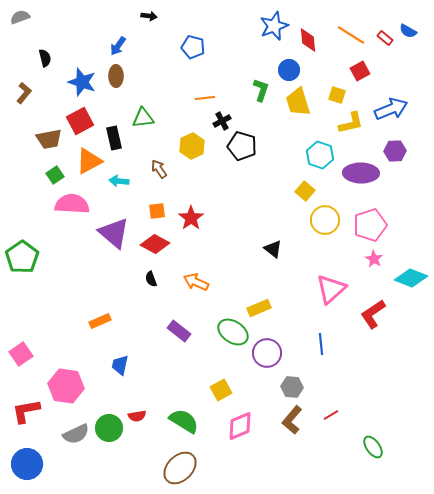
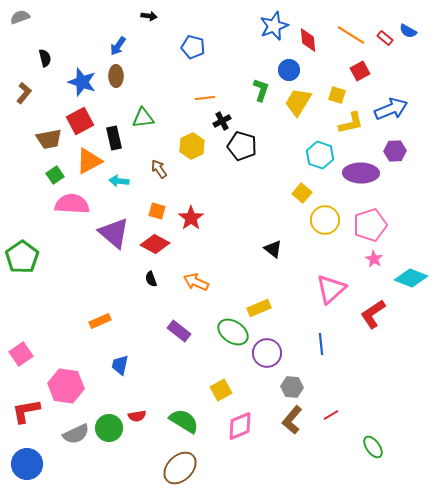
yellow trapezoid at (298, 102): rotated 48 degrees clockwise
yellow square at (305, 191): moved 3 px left, 2 px down
orange square at (157, 211): rotated 24 degrees clockwise
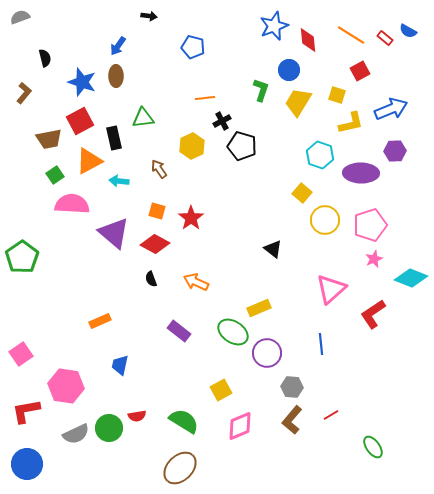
pink star at (374, 259): rotated 18 degrees clockwise
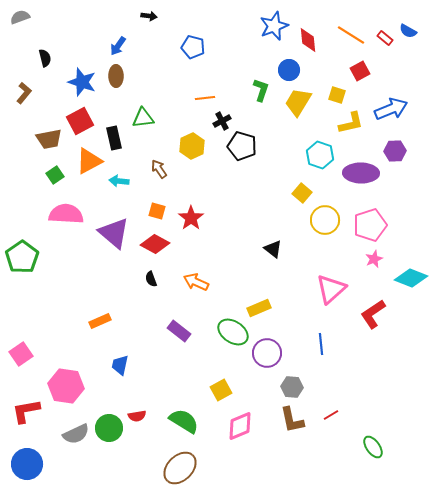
pink semicircle at (72, 204): moved 6 px left, 10 px down
brown L-shape at (292, 420): rotated 52 degrees counterclockwise
